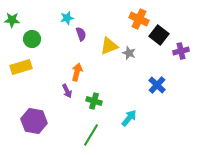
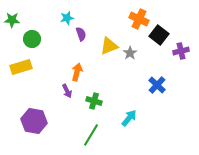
gray star: moved 1 px right; rotated 16 degrees clockwise
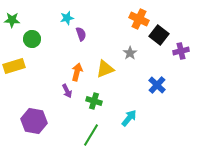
yellow triangle: moved 4 px left, 23 px down
yellow rectangle: moved 7 px left, 1 px up
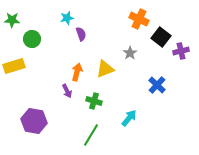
black square: moved 2 px right, 2 px down
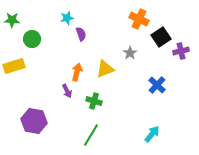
black square: rotated 18 degrees clockwise
cyan arrow: moved 23 px right, 16 px down
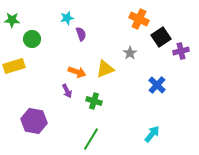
orange arrow: rotated 96 degrees clockwise
green line: moved 4 px down
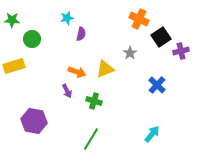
purple semicircle: rotated 32 degrees clockwise
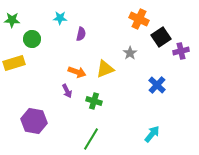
cyan star: moved 7 px left; rotated 16 degrees clockwise
yellow rectangle: moved 3 px up
